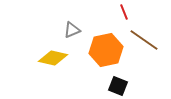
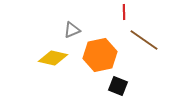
red line: rotated 21 degrees clockwise
orange hexagon: moved 6 px left, 5 px down
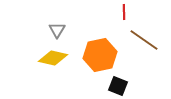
gray triangle: moved 15 px left; rotated 36 degrees counterclockwise
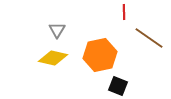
brown line: moved 5 px right, 2 px up
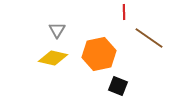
orange hexagon: moved 1 px left, 1 px up
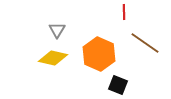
brown line: moved 4 px left, 5 px down
orange hexagon: rotated 24 degrees counterclockwise
black square: moved 1 px up
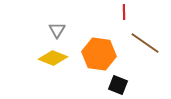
orange hexagon: rotated 16 degrees counterclockwise
yellow diamond: rotated 8 degrees clockwise
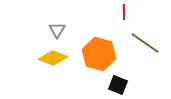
orange hexagon: rotated 8 degrees clockwise
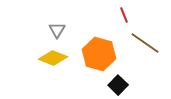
red line: moved 3 px down; rotated 21 degrees counterclockwise
black square: rotated 24 degrees clockwise
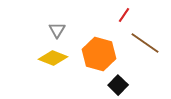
red line: rotated 56 degrees clockwise
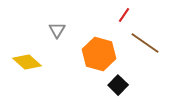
yellow diamond: moved 26 px left, 4 px down; rotated 20 degrees clockwise
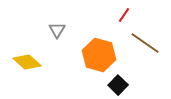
orange hexagon: moved 1 px down
